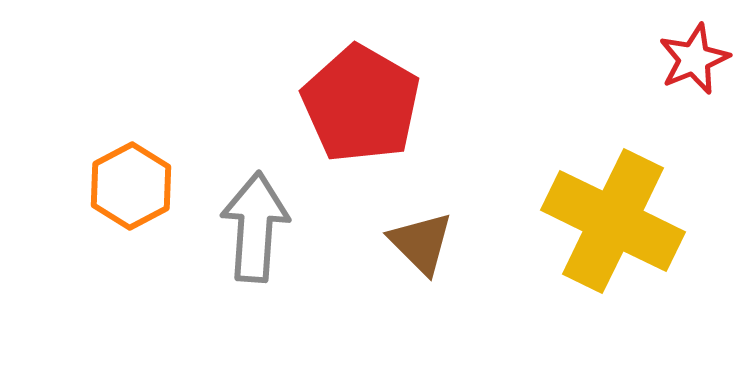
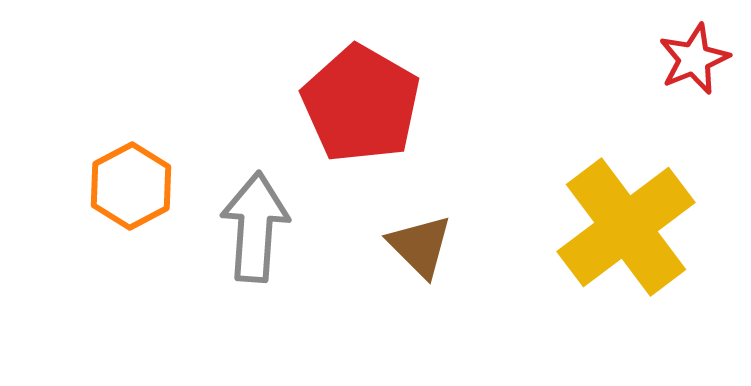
yellow cross: moved 13 px right, 6 px down; rotated 27 degrees clockwise
brown triangle: moved 1 px left, 3 px down
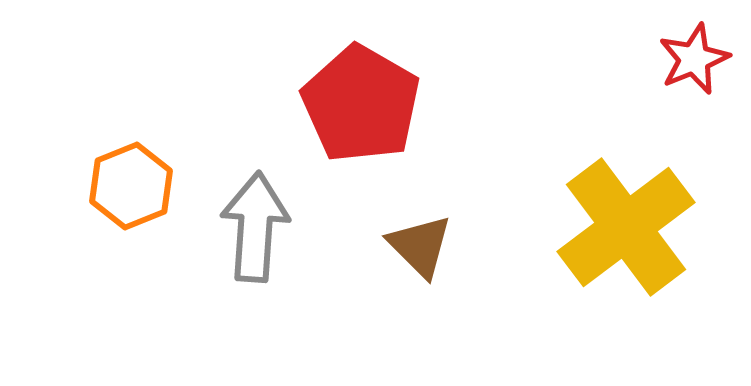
orange hexagon: rotated 6 degrees clockwise
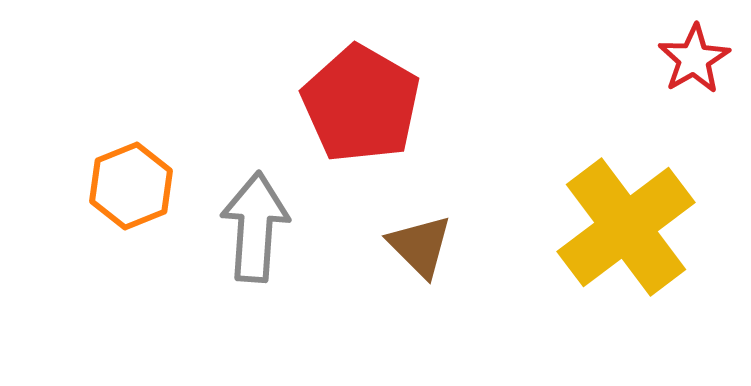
red star: rotated 8 degrees counterclockwise
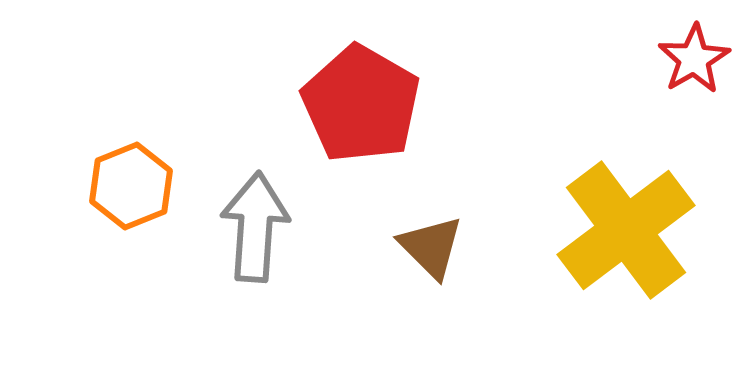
yellow cross: moved 3 px down
brown triangle: moved 11 px right, 1 px down
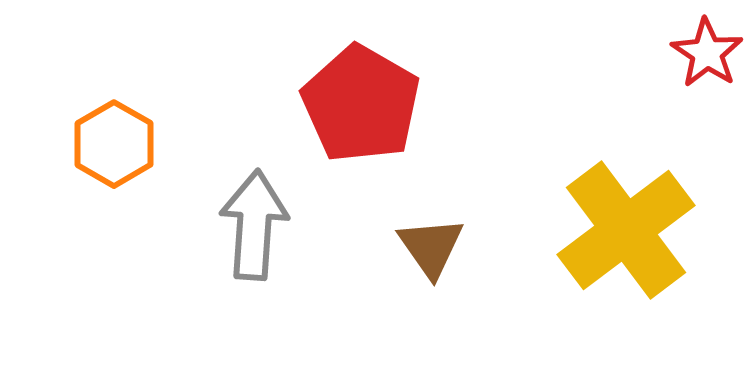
red star: moved 13 px right, 6 px up; rotated 8 degrees counterclockwise
orange hexagon: moved 17 px left, 42 px up; rotated 8 degrees counterclockwise
gray arrow: moved 1 px left, 2 px up
brown triangle: rotated 10 degrees clockwise
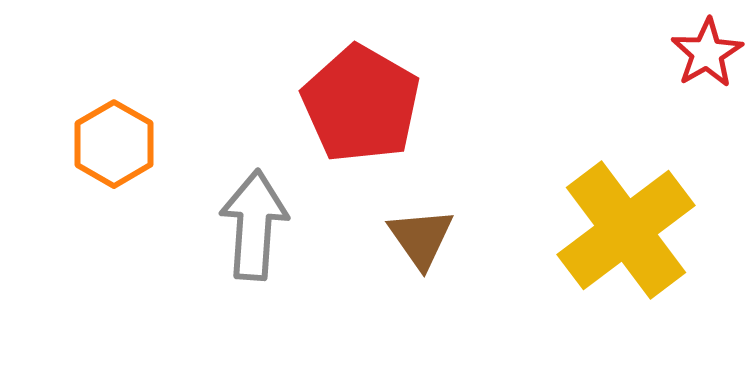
red star: rotated 8 degrees clockwise
brown triangle: moved 10 px left, 9 px up
